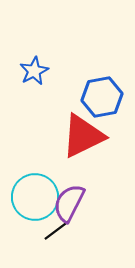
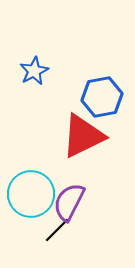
cyan circle: moved 4 px left, 3 px up
purple semicircle: moved 1 px up
black line: rotated 8 degrees counterclockwise
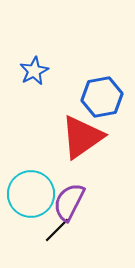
red triangle: moved 1 px left, 1 px down; rotated 9 degrees counterclockwise
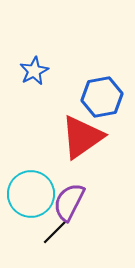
black line: moved 2 px left, 2 px down
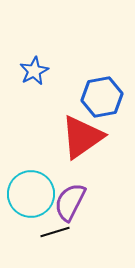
purple semicircle: moved 1 px right
black line: rotated 28 degrees clockwise
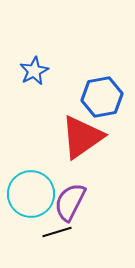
black line: moved 2 px right
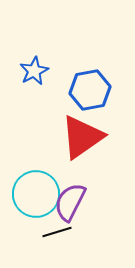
blue hexagon: moved 12 px left, 7 px up
cyan circle: moved 5 px right
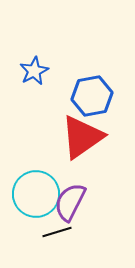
blue hexagon: moved 2 px right, 6 px down
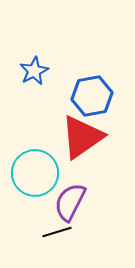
cyan circle: moved 1 px left, 21 px up
